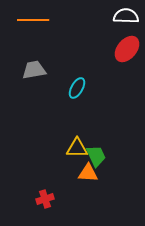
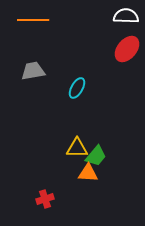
gray trapezoid: moved 1 px left, 1 px down
green trapezoid: rotated 65 degrees clockwise
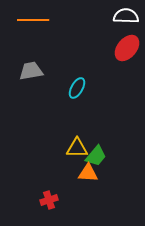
red ellipse: moved 1 px up
gray trapezoid: moved 2 px left
red cross: moved 4 px right, 1 px down
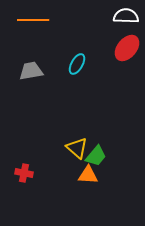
cyan ellipse: moved 24 px up
yellow triangle: rotated 40 degrees clockwise
orange triangle: moved 2 px down
red cross: moved 25 px left, 27 px up; rotated 30 degrees clockwise
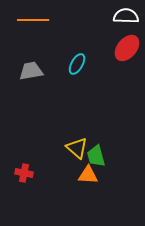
green trapezoid: rotated 125 degrees clockwise
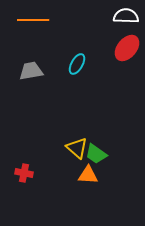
green trapezoid: moved 2 px up; rotated 40 degrees counterclockwise
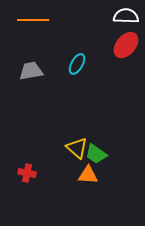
red ellipse: moved 1 px left, 3 px up
red cross: moved 3 px right
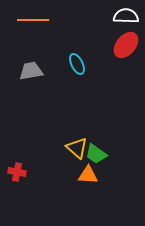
cyan ellipse: rotated 55 degrees counterclockwise
red cross: moved 10 px left, 1 px up
